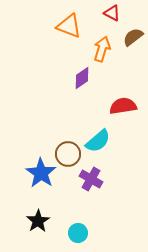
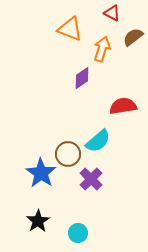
orange triangle: moved 1 px right, 3 px down
purple cross: rotated 15 degrees clockwise
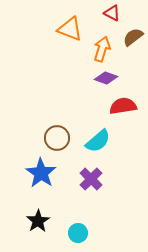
purple diamond: moved 24 px right; rotated 55 degrees clockwise
brown circle: moved 11 px left, 16 px up
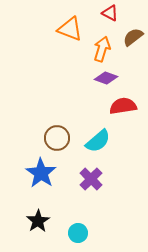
red triangle: moved 2 px left
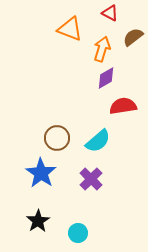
purple diamond: rotated 50 degrees counterclockwise
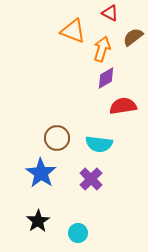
orange triangle: moved 3 px right, 2 px down
cyan semicircle: moved 1 px right, 3 px down; rotated 48 degrees clockwise
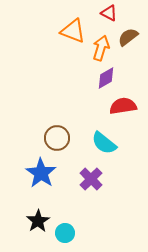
red triangle: moved 1 px left
brown semicircle: moved 5 px left
orange arrow: moved 1 px left, 1 px up
cyan semicircle: moved 5 px right, 1 px up; rotated 32 degrees clockwise
cyan circle: moved 13 px left
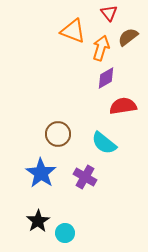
red triangle: rotated 24 degrees clockwise
brown circle: moved 1 px right, 4 px up
purple cross: moved 6 px left, 2 px up; rotated 15 degrees counterclockwise
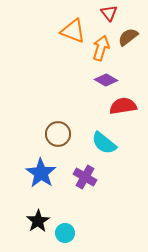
purple diamond: moved 2 px down; rotated 60 degrees clockwise
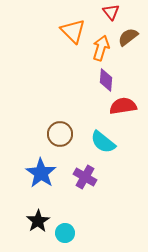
red triangle: moved 2 px right, 1 px up
orange triangle: rotated 24 degrees clockwise
purple diamond: rotated 65 degrees clockwise
brown circle: moved 2 px right
cyan semicircle: moved 1 px left, 1 px up
